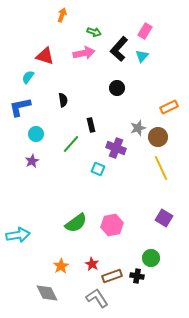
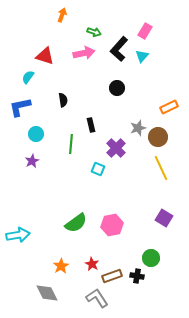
green line: rotated 36 degrees counterclockwise
purple cross: rotated 24 degrees clockwise
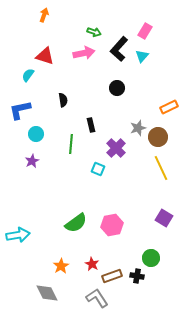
orange arrow: moved 18 px left
cyan semicircle: moved 2 px up
blue L-shape: moved 3 px down
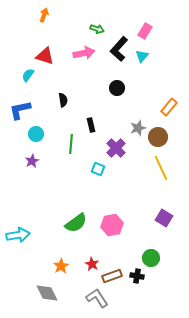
green arrow: moved 3 px right, 3 px up
orange rectangle: rotated 24 degrees counterclockwise
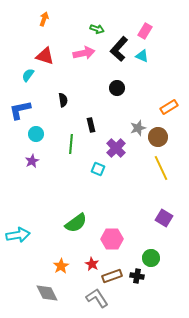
orange arrow: moved 4 px down
cyan triangle: rotated 48 degrees counterclockwise
orange rectangle: rotated 18 degrees clockwise
pink hexagon: moved 14 px down; rotated 10 degrees clockwise
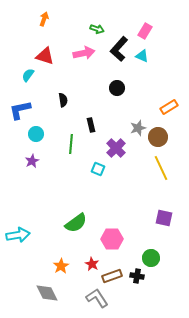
purple square: rotated 18 degrees counterclockwise
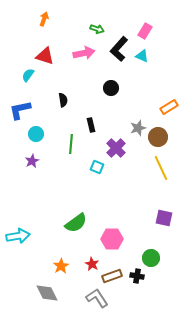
black circle: moved 6 px left
cyan square: moved 1 px left, 2 px up
cyan arrow: moved 1 px down
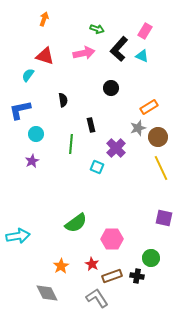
orange rectangle: moved 20 px left
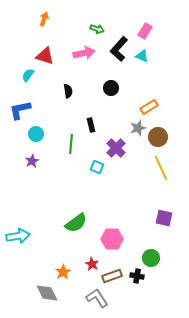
black semicircle: moved 5 px right, 9 px up
orange star: moved 2 px right, 6 px down
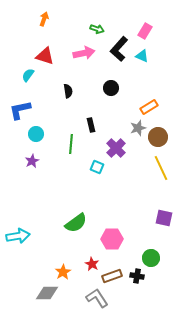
gray diamond: rotated 65 degrees counterclockwise
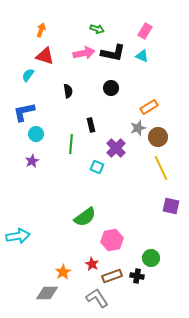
orange arrow: moved 3 px left, 11 px down
black L-shape: moved 6 px left, 4 px down; rotated 120 degrees counterclockwise
blue L-shape: moved 4 px right, 2 px down
purple square: moved 7 px right, 12 px up
green semicircle: moved 9 px right, 6 px up
pink hexagon: moved 1 px down; rotated 10 degrees counterclockwise
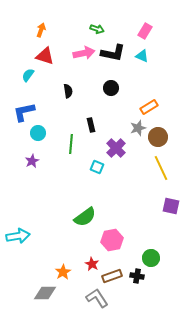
cyan circle: moved 2 px right, 1 px up
gray diamond: moved 2 px left
